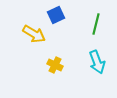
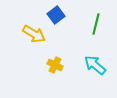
blue square: rotated 12 degrees counterclockwise
cyan arrow: moved 2 px left, 3 px down; rotated 150 degrees clockwise
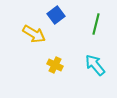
cyan arrow: rotated 10 degrees clockwise
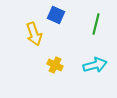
blue square: rotated 30 degrees counterclockwise
yellow arrow: rotated 40 degrees clockwise
cyan arrow: rotated 115 degrees clockwise
